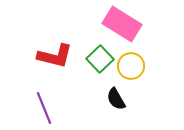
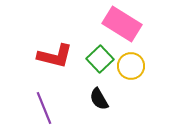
black semicircle: moved 17 px left
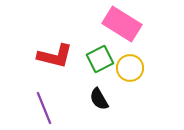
green square: rotated 16 degrees clockwise
yellow circle: moved 1 px left, 2 px down
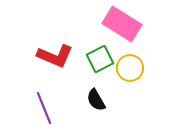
red L-shape: rotated 9 degrees clockwise
black semicircle: moved 3 px left, 1 px down
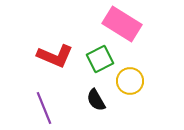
yellow circle: moved 13 px down
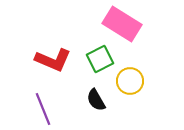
red L-shape: moved 2 px left, 4 px down
purple line: moved 1 px left, 1 px down
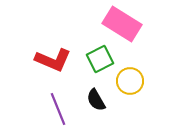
purple line: moved 15 px right
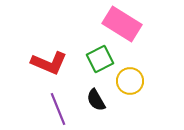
red L-shape: moved 4 px left, 3 px down
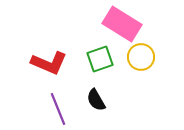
green square: rotated 8 degrees clockwise
yellow circle: moved 11 px right, 24 px up
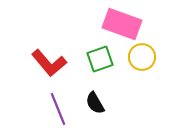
pink rectangle: rotated 12 degrees counterclockwise
yellow circle: moved 1 px right
red L-shape: rotated 27 degrees clockwise
black semicircle: moved 1 px left, 3 px down
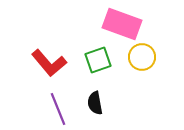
green square: moved 2 px left, 1 px down
black semicircle: rotated 20 degrees clockwise
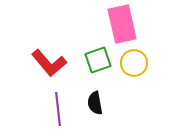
pink rectangle: rotated 57 degrees clockwise
yellow circle: moved 8 px left, 6 px down
purple line: rotated 16 degrees clockwise
